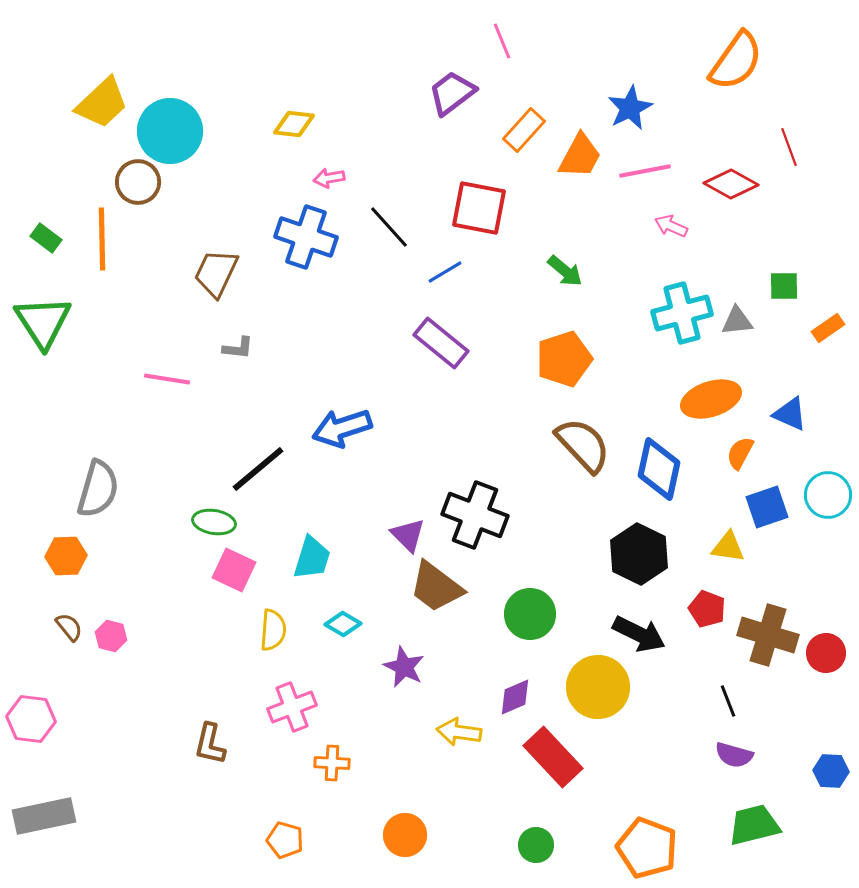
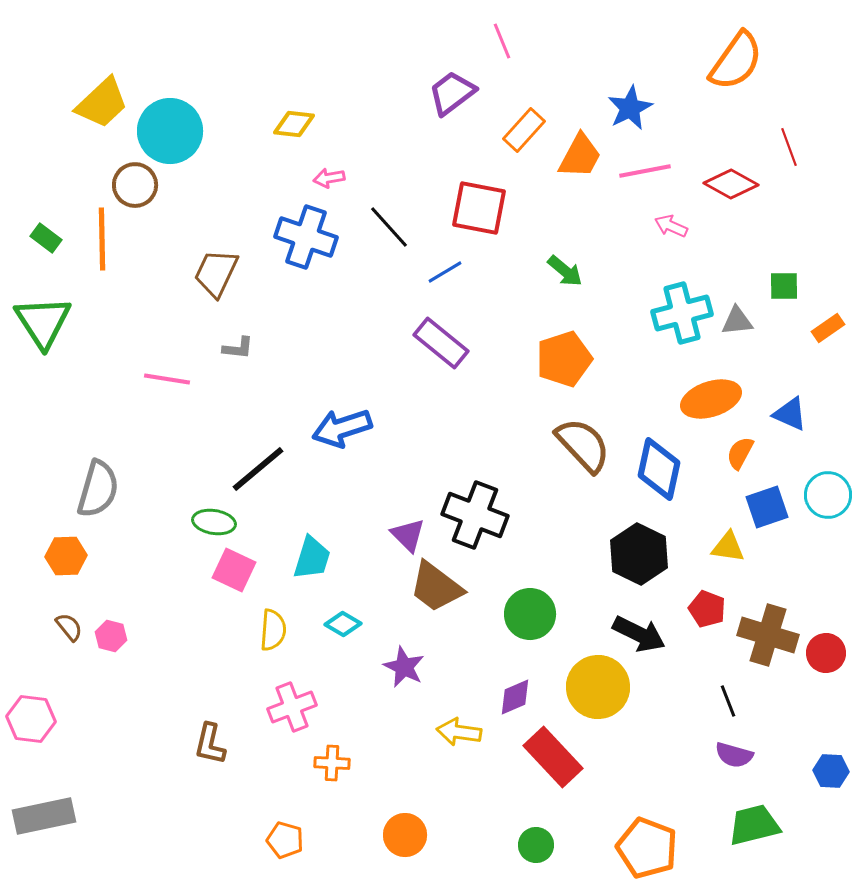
brown circle at (138, 182): moved 3 px left, 3 px down
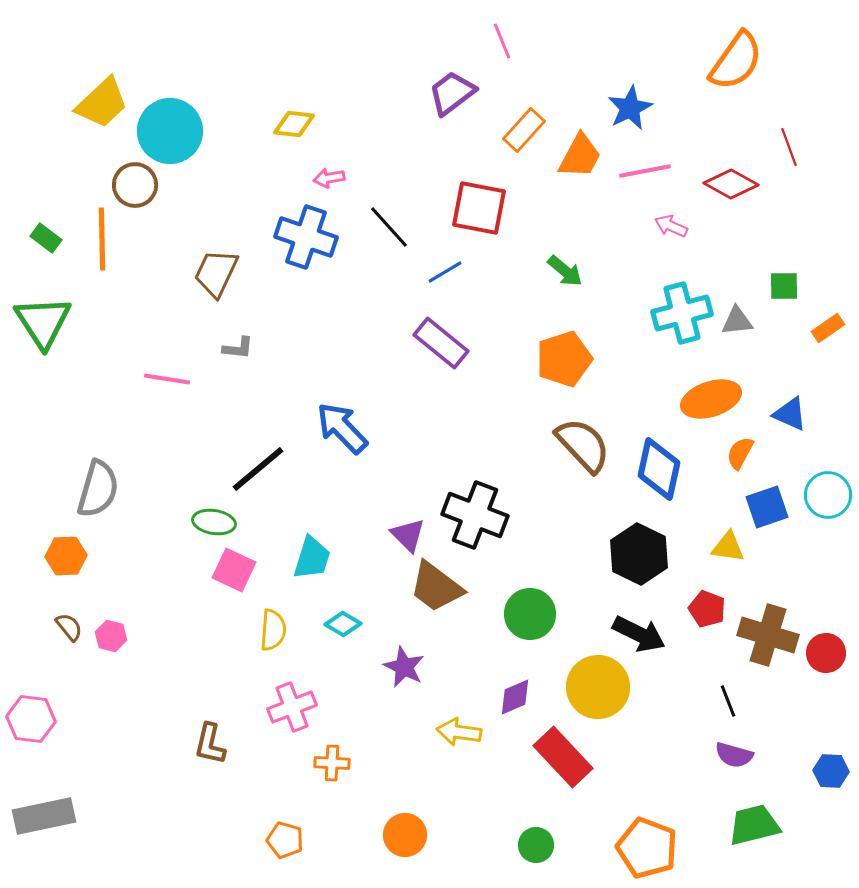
blue arrow at (342, 428): rotated 64 degrees clockwise
red rectangle at (553, 757): moved 10 px right
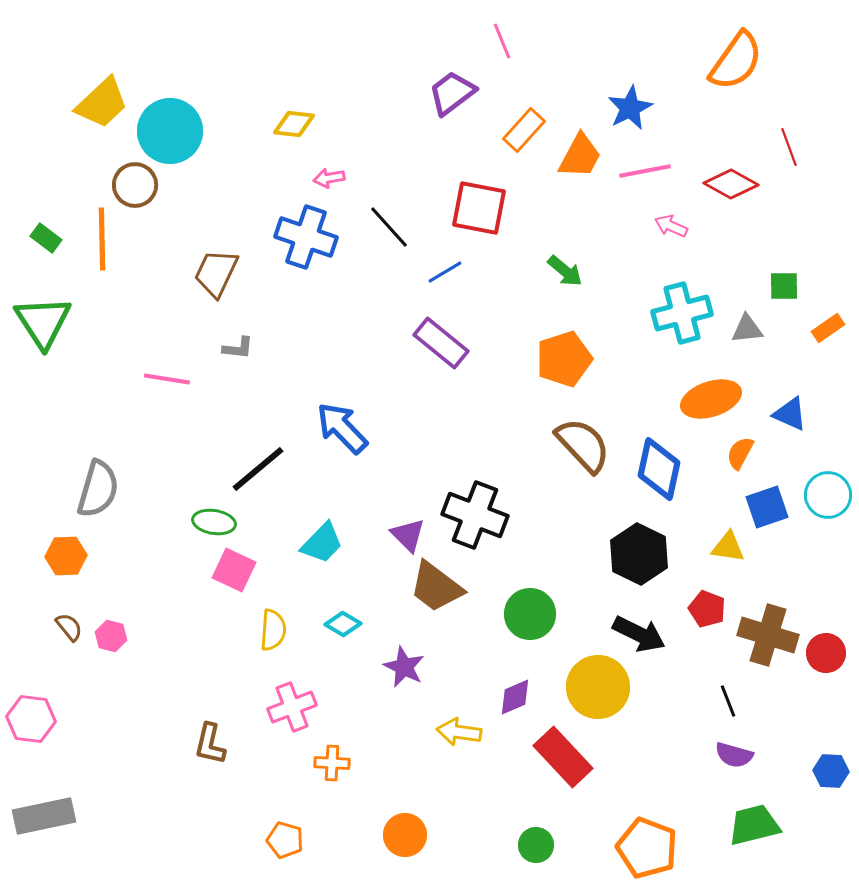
gray triangle at (737, 321): moved 10 px right, 8 px down
cyan trapezoid at (312, 558): moved 10 px right, 15 px up; rotated 27 degrees clockwise
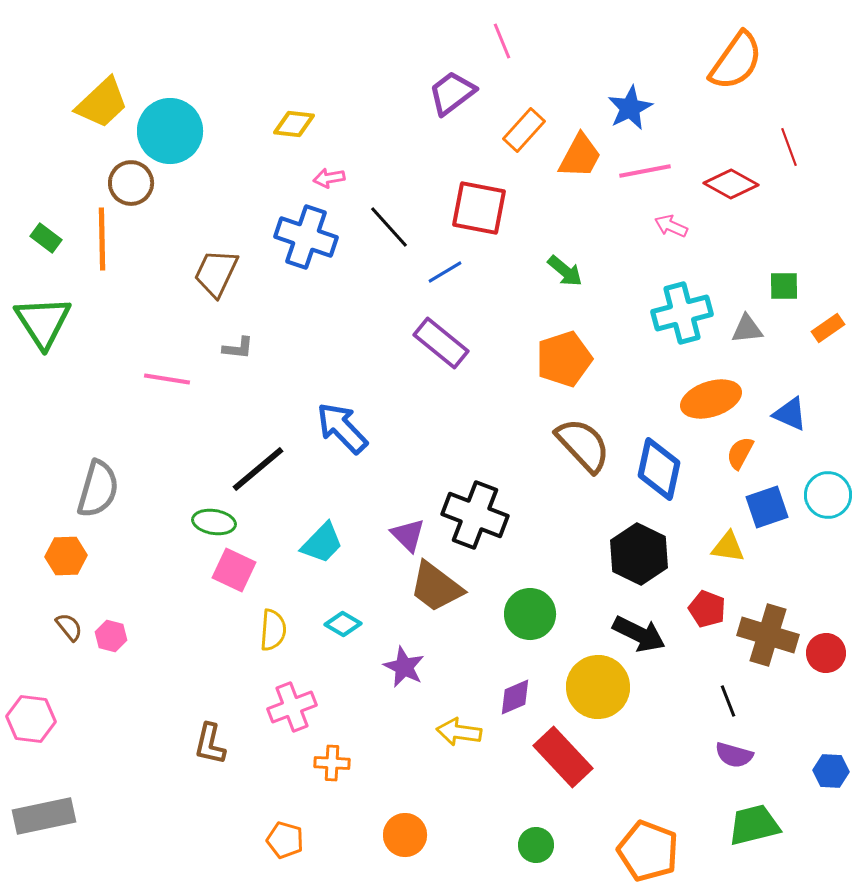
brown circle at (135, 185): moved 4 px left, 2 px up
orange pentagon at (647, 848): moved 1 px right, 3 px down
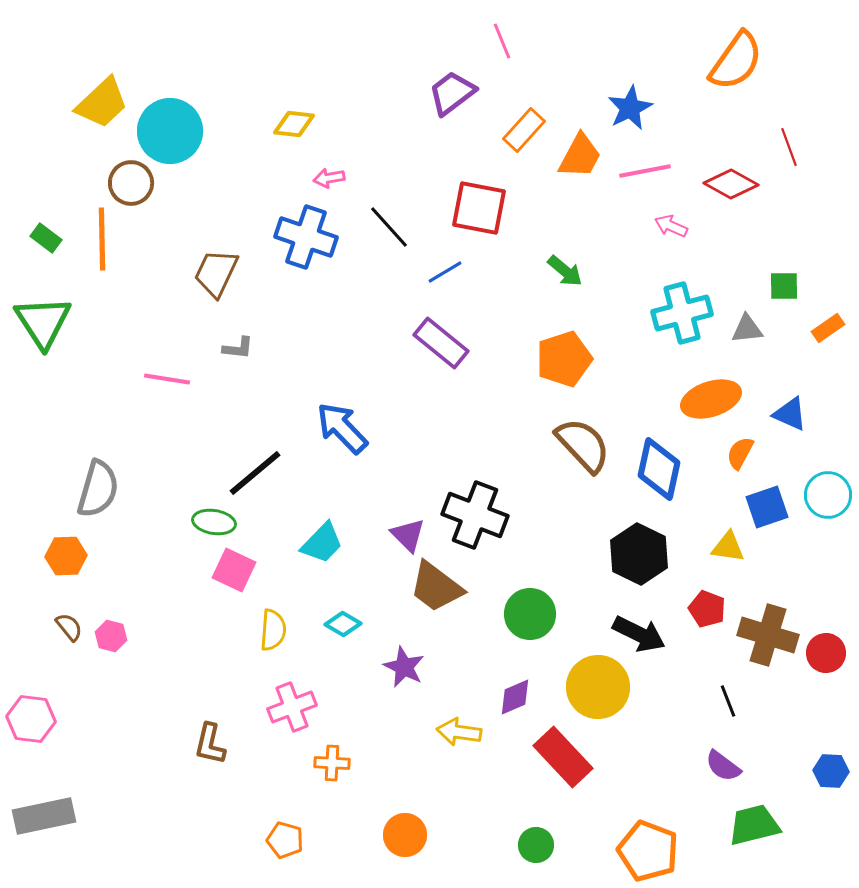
black line at (258, 469): moved 3 px left, 4 px down
purple semicircle at (734, 755): moved 11 px left, 11 px down; rotated 21 degrees clockwise
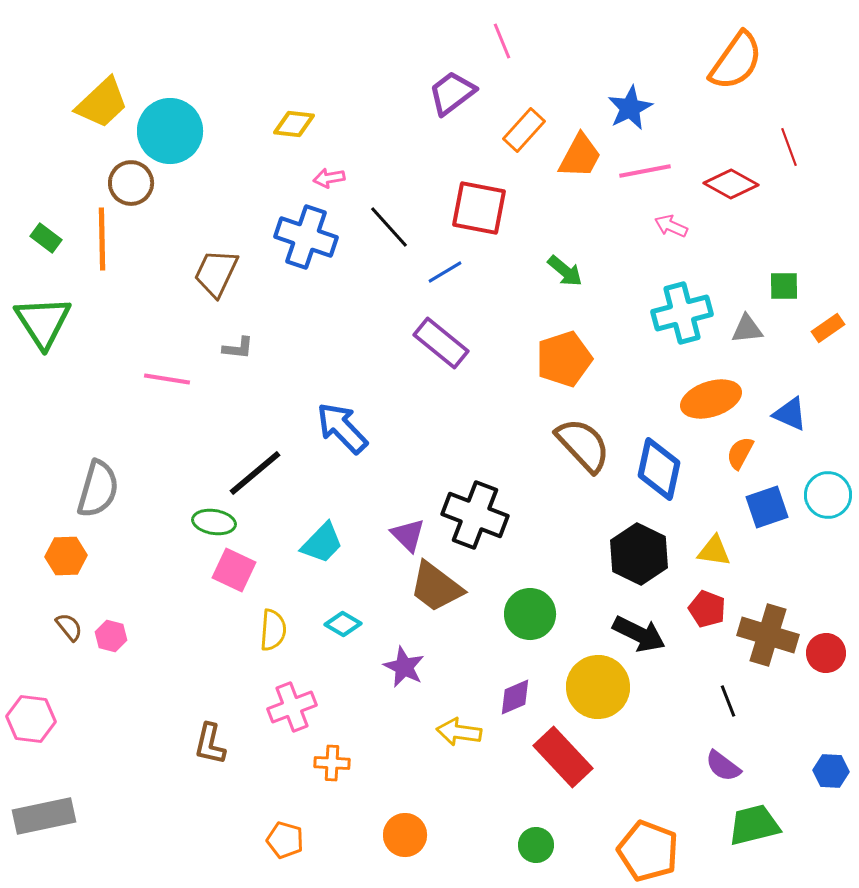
yellow triangle at (728, 547): moved 14 px left, 4 px down
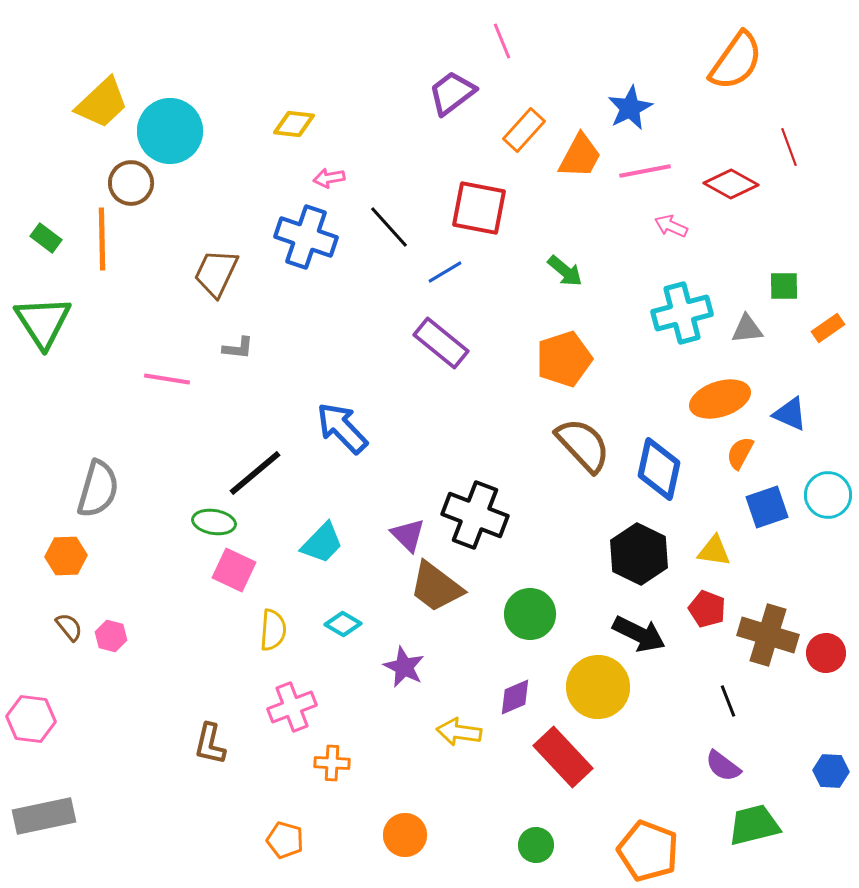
orange ellipse at (711, 399): moved 9 px right
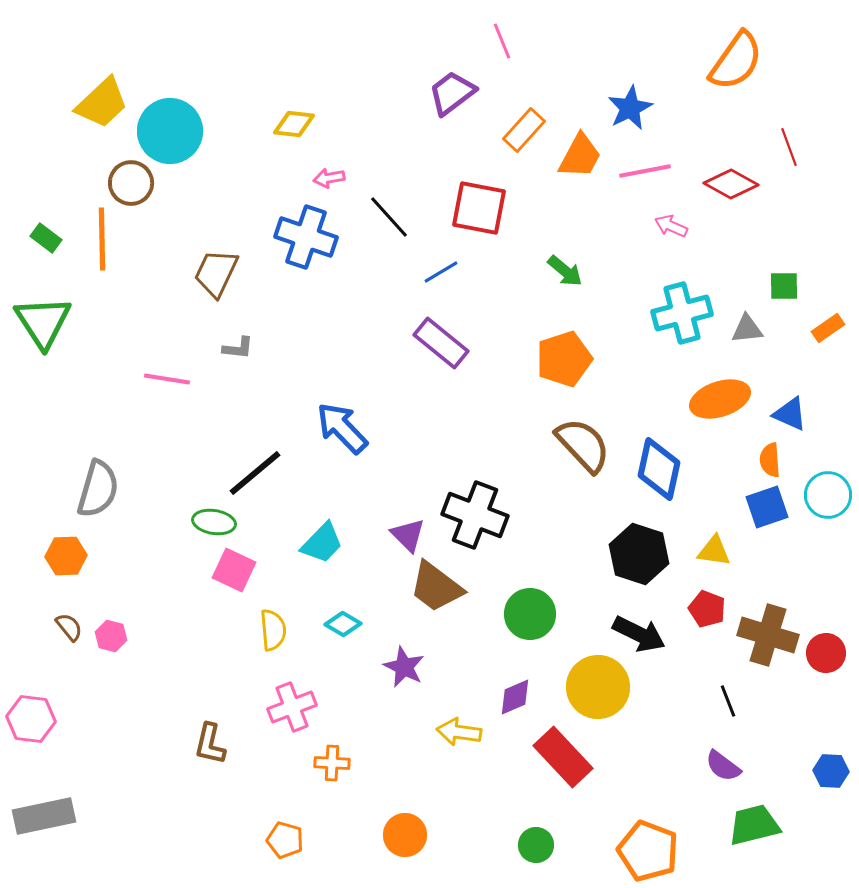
black line at (389, 227): moved 10 px up
blue line at (445, 272): moved 4 px left
orange semicircle at (740, 453): moved 30 px right, 7 px down; rotated 32 degrees counterclockwise
black hexagon at (639, 554): rotated 8 degrees counterclockwise
yellow semicircle at (273, 630): rotated 9 degrees counterclockwise
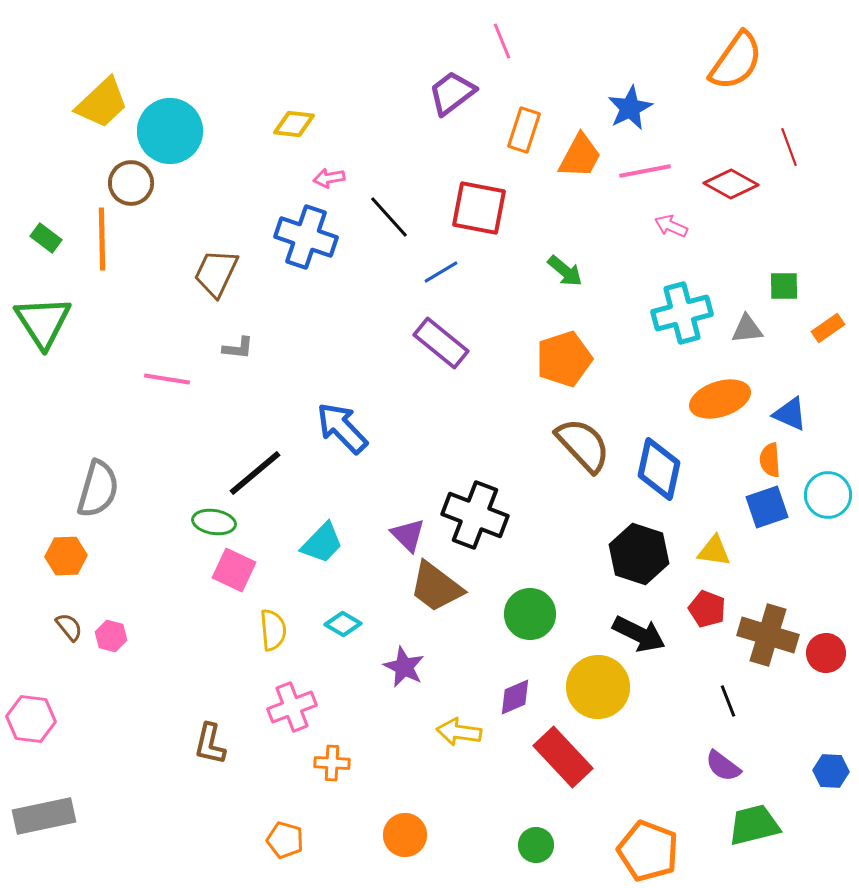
orange rectangle at (524, 130): rotated 24 degrees counterclockwise
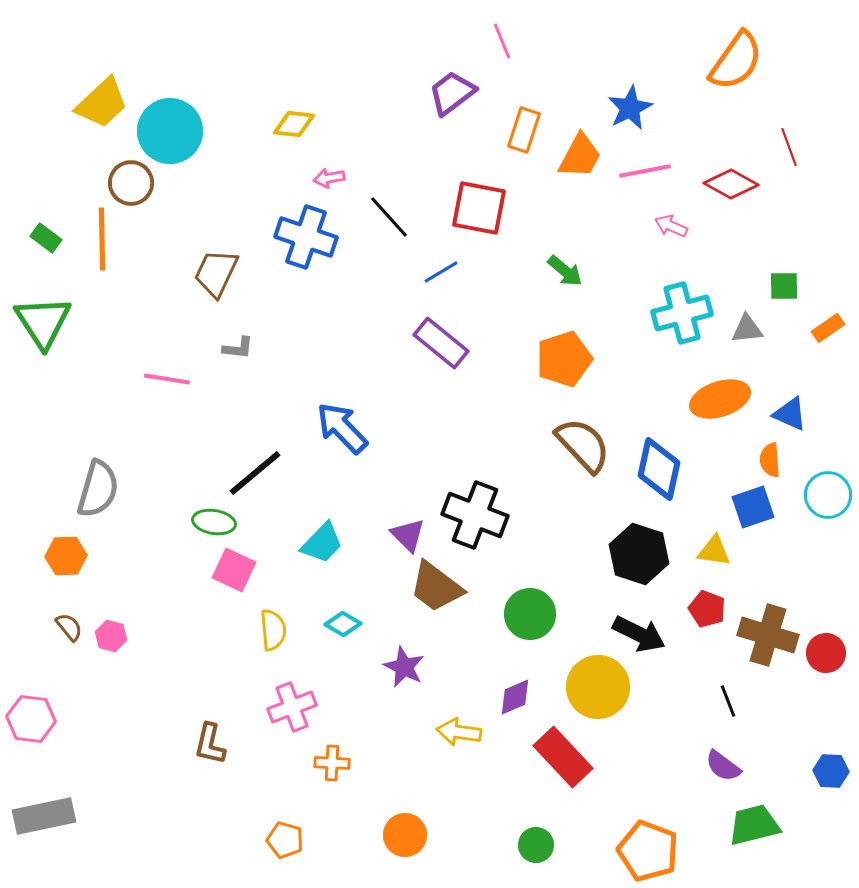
blue square at (767, 507): moved 14 px left
